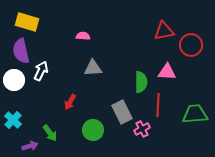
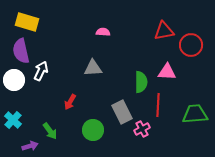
pink semicircle: moved 20 px right, 4 px up
green arrow: moved 2 px up
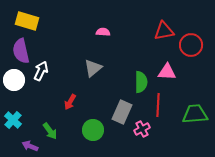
yellow rectangle: moved 1 px up
gray triangle: rotated 36 degrees counterclockwise
gray rectangle: rotated 50 degrees clockwise
purple arrow: rotated 140 degrees counterclockwise
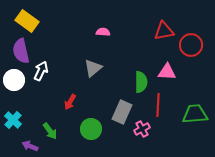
yellow rectangle: rotated 20 degrees clockwise
green circle: moved 2 px left, 1 px up
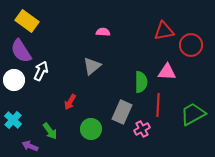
purple semicircle: rotated 20 degrees counterclockwise
gray triangle: moved 1 px left, 2 px up
green trapezoid: moved 2 px left; rotated 24 degrees counterclockwise
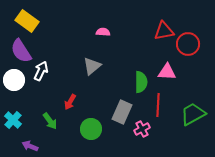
red circle: moved 3 px left, 1 px up
green arrow: moved 10 px up
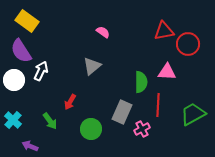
pink semicircle: rotated 32 degrees clockwise
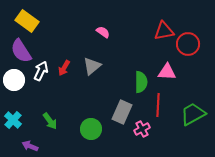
red arrow: moved 6 px left, 34 px up
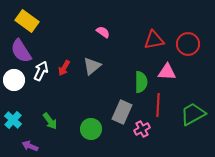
red triangle: moved 10 px left, 9 px down
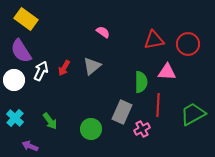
yellow rectangle: moved 1 px left, 2 px up
cyan cross: moved 2 px right, 2 px up
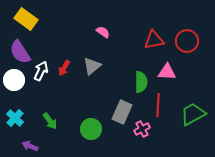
red circle: moved 1 px left, 3 px up
purple semicircle: moved 1 px left, 1 px down
